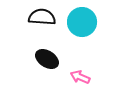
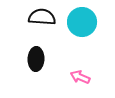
black ellipse: moved 11 px left; rotated 60 degrees clockwise
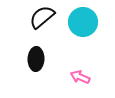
black semicircle: rotated 44 degrees counterclockwise
cyan circle: moved 1 px right
